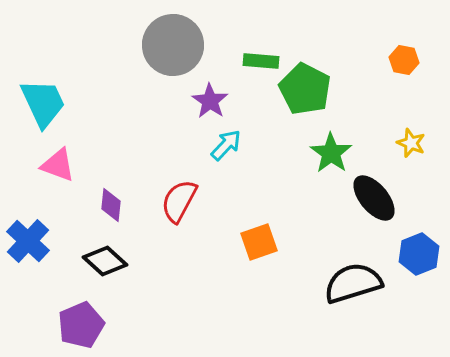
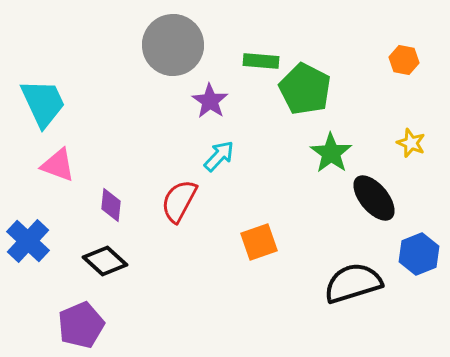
cyan arrow: moved 7 px left, 11 px down
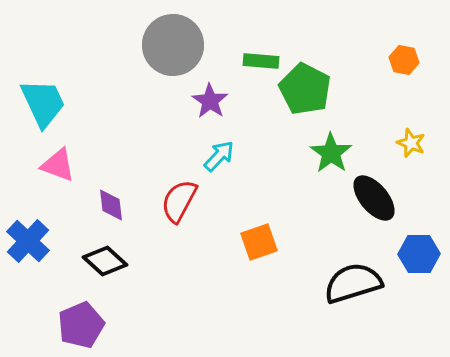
purple diamond: rotated 12 degrees counterclockwise
blue hexagon: rotated 21 degrees clockwise
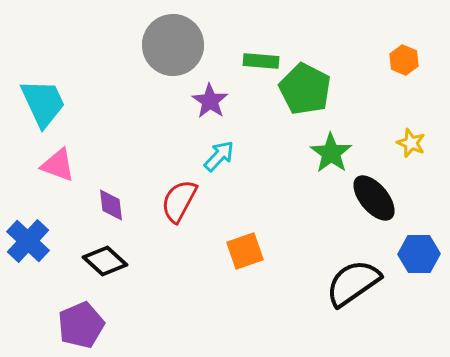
orange hexagon: rotated 12 degrees clockwise
orange square: moved 14 px left, 9 px down
black semicircle: rotated 18 degrees counterclockwise
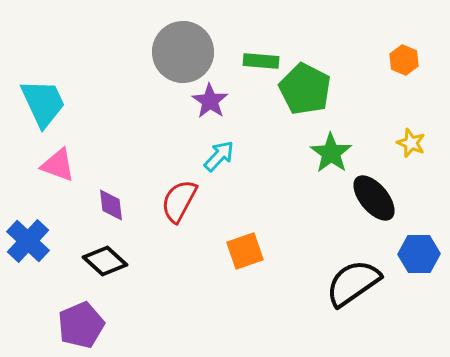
gray circle: moved 10 px right, 7 px down
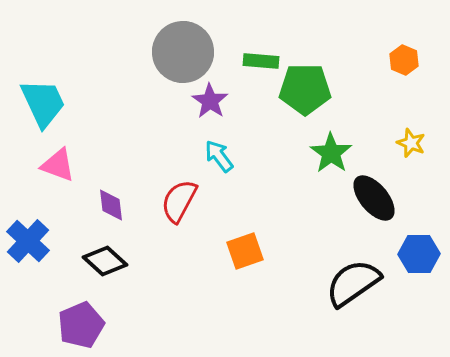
green pentagon: rotated 27 degrees counterclockwise
cyan arrow: rotated 80 degrees counterclockwise
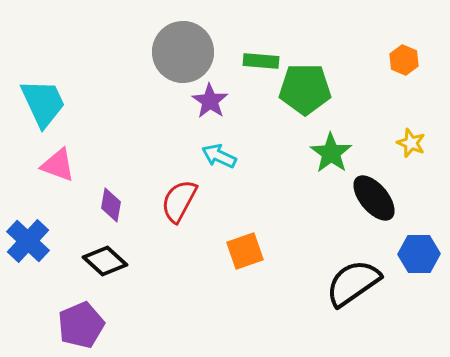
cyan arrow: rotated 28 degrees counterclockwise
purple diamond: rotated 16 degrees clockwise
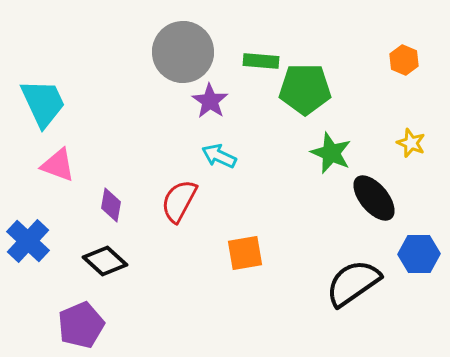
green star: rotated 12 degrees counterclockwise
orange square: moved 2 px down; rotated 9 degrees clockwise
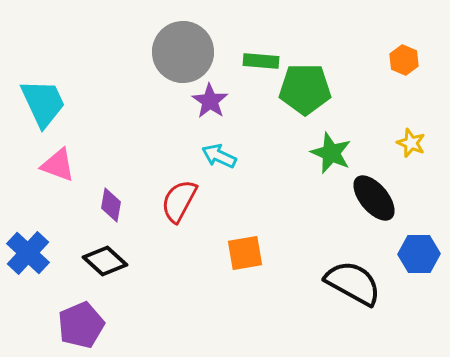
blue cross: moved 12 px down
black semicircle: rotated 64 degrees clockwise
